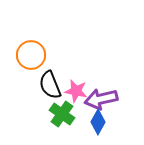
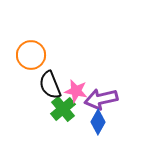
green cross: moved 1 px right, 5 px up; rotated 15 degrees clockwise
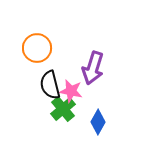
orange circle: moved 6 px right, 7 px up
black semicircle: rotated 8 degrees clockwise
pink star: moved 5 px left
purple arrow: moved 8 px left, 31 px up; rotated 60 degrees counterclockwise
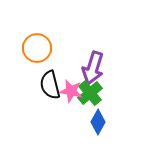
green cross: moved 27 px right, 16 px up
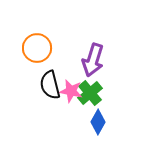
purple arrow: moved 8 px up
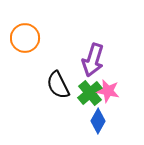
orange circle: moved 12 px left, 10 px up
black semicircle: moved 8 px right; rotated 12 degrees counterclockwise
pink star: moved 37 px right
blue diamond: moved 1 px up
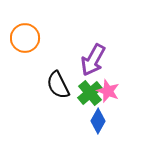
purple arrow: rotated 12 degrees clockwise
pink star: rotated 10 degrees clockwise
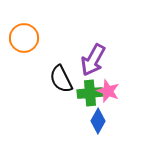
orange circle: moved 1 px left
black semicircle: moved 3 px right, 6 px up
green cross: rotated 35 degrees clockwise
